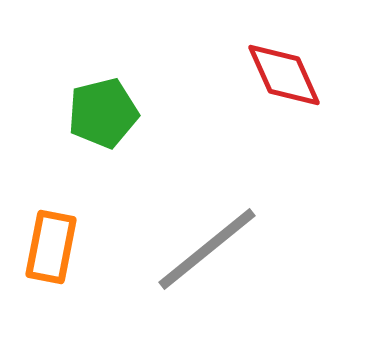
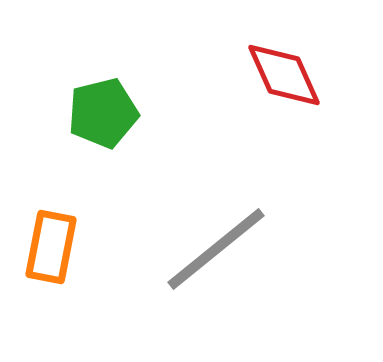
gray line: moved 9 px right
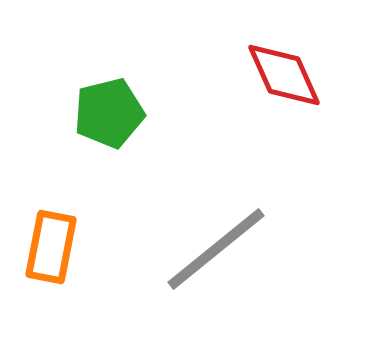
green pentagon: moved 6 px right
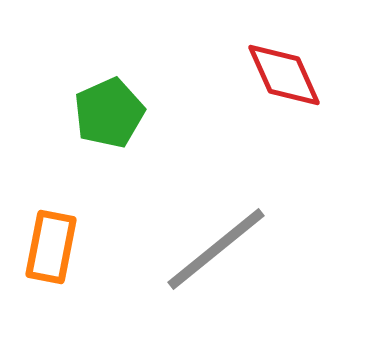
green pentagon: rotated 10 degrees counterclockwise
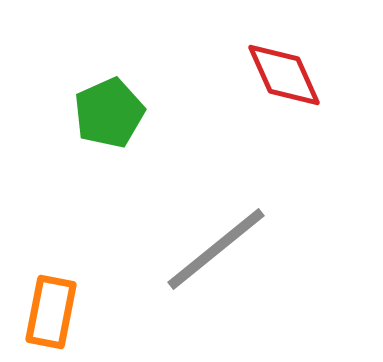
orange rectangle: moved 65 px down
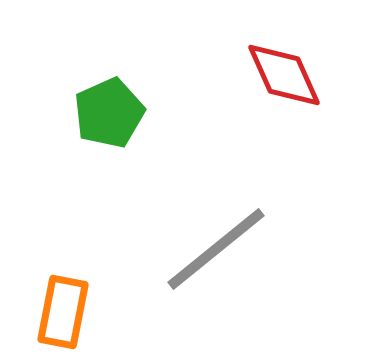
orange rectangle: moved 12 px right
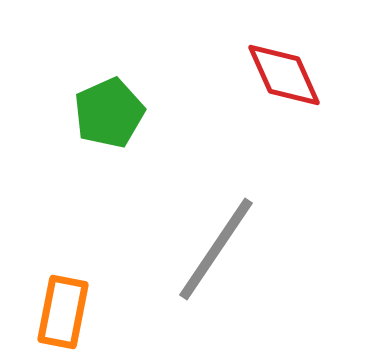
gray line: rotated 17 degrees counterclockwise
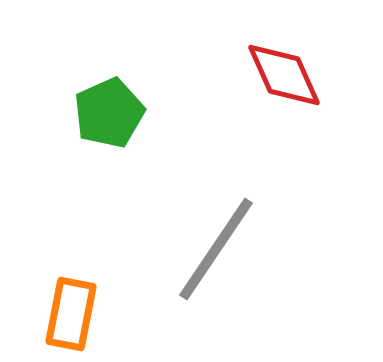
orange rectangle: moved 8 px right, 2 px down
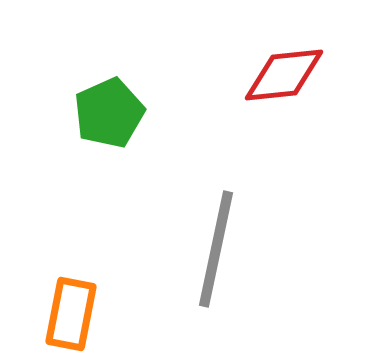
red diamond: rotated 72 degrees counterclockwise
gray line: rotated 22 degrees counterclockwise
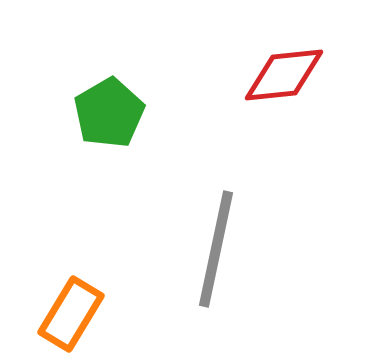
green pentagon: rotated 6 degrees counterclockwise
orange rectangle: rotated 20 degrees clockwise
